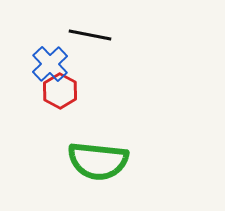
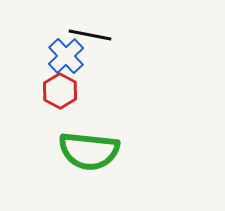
blue cross: moved 16 px right, 8 px up
green semicircle: moved 9 px left, 10 px up
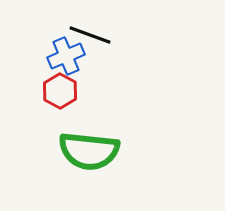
black line: rotated 9 degrees clockwise
blue cross: rotated 21 degrees clockwise
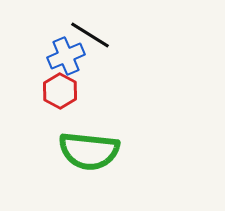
black line: rotated 12 degrees clockwise
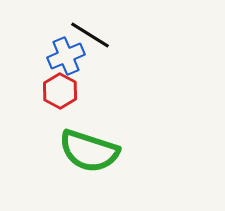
green semicircle: rotated 12 degrees clockwise
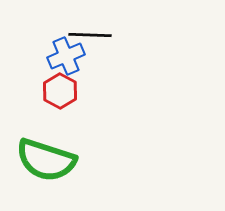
black line: rotated 30 degrees counterclockwise
green semicircle: moved 43 px left, 9 px down
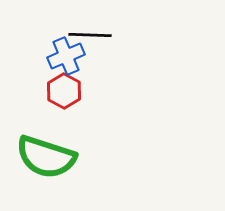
red hexagon: moved 4 px right
green semicircle: moved 3 px up
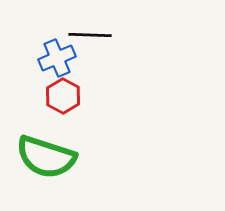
blue cross: moved 9 px left, 2 px down
red hexagon: moved 1 px left, 5 px down
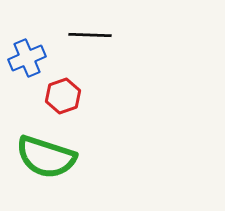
blue cross: moved 30 px left
red hexagon: rotated 12 degrees clockwise
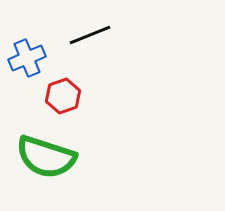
black line: rotated 24 degrees counterclockwise
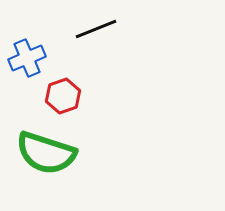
black line: moved 6 px right, 6 px up
green semicircle: moved 4 px up
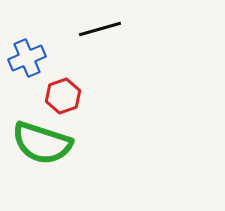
black line: moved 4 px right; rotated 6 degrees clockwise
green semicircle: moved 4 px left, 10 px up
